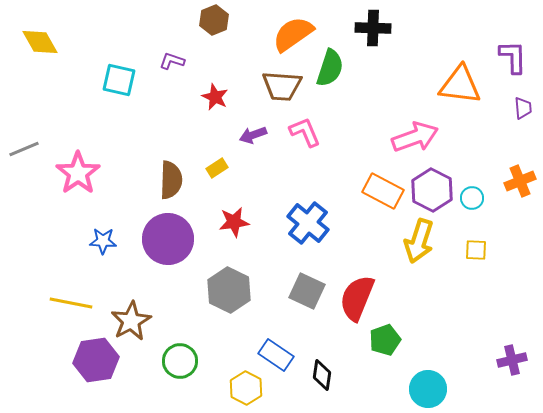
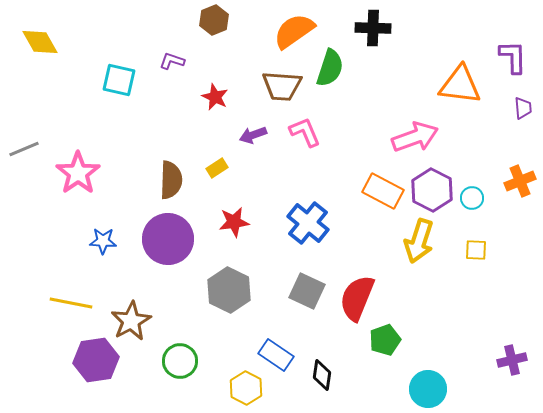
orange semicircle at (293, 34): moved 1 px right, 3 px up
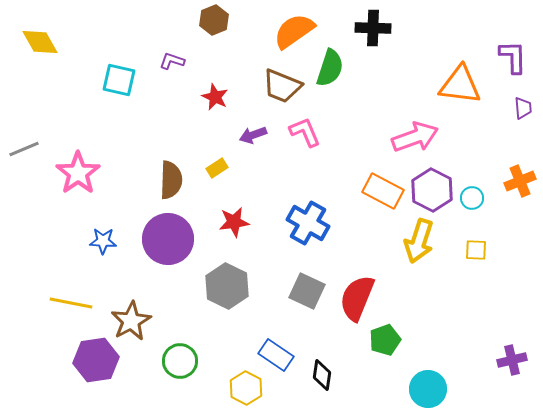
brown trapezoid at (282, 86): rotated 18 degrees clockwise
blue cross at (308, 223): rotated 9 degrees counterclockwise
gray hexagon at (229, 290): moved 2 px left, 4 px up
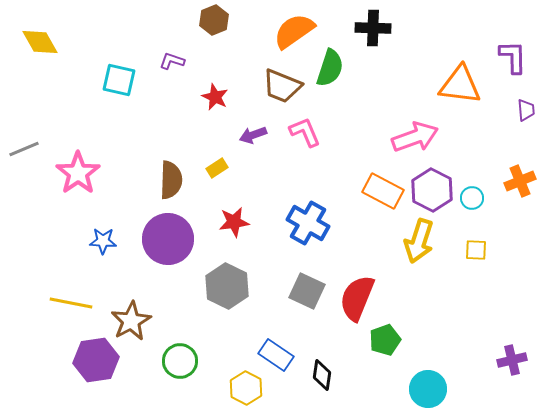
purple trapezoid at (523, 108): moved 3 px right, 2 px down
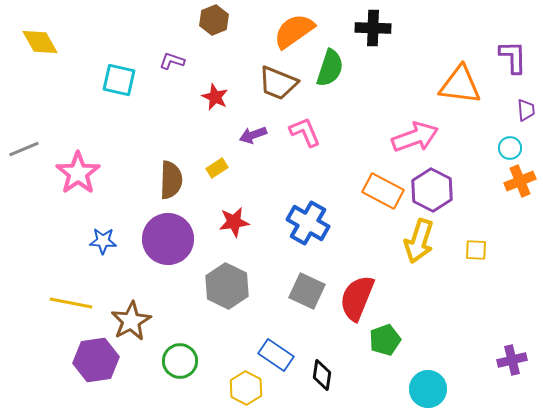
brown trapezoid at (282, 86): moved 4 px left, 3 px up
cyan circle at (472, 198): moved 38 px right, 50 px up
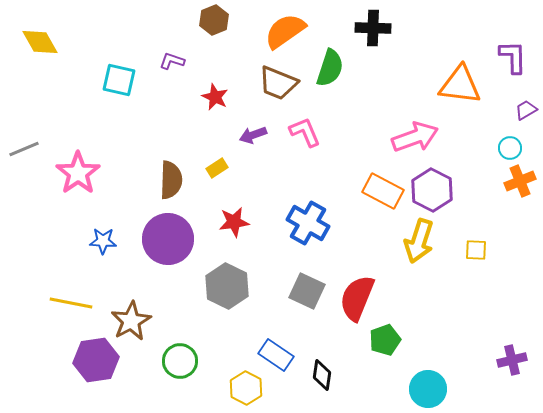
orange semicircle at (294, 31): moved 9 px left
purple trapezoid at (526, 110): rotated 115 degrees counterclockwise
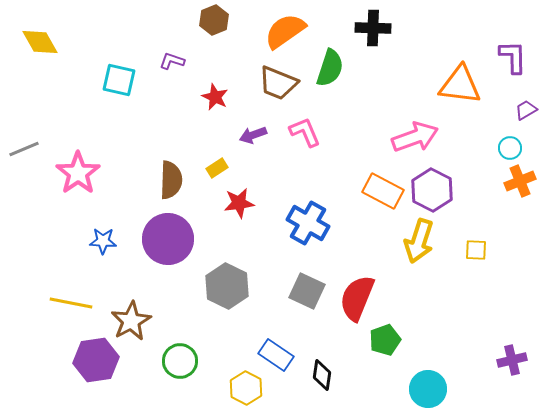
red star at (234, 222): moved 5 px right, 19 px up
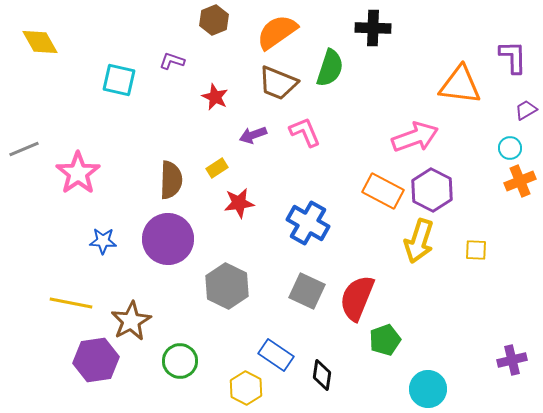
orange semicircle at (285, 31): moved 8 px left, 1 px down
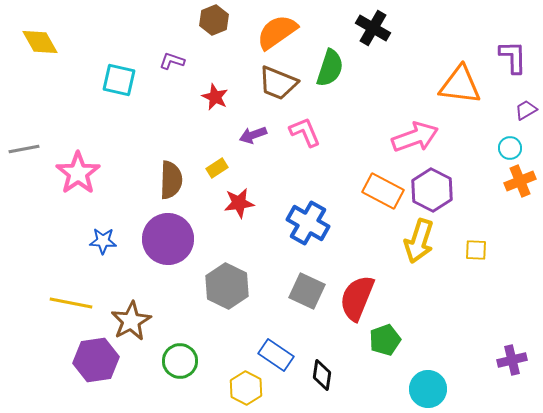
black cross at (373, 28): rotated 28 degrees clockwise
gray line at (24, 149): rotated 12 degrees clockwise
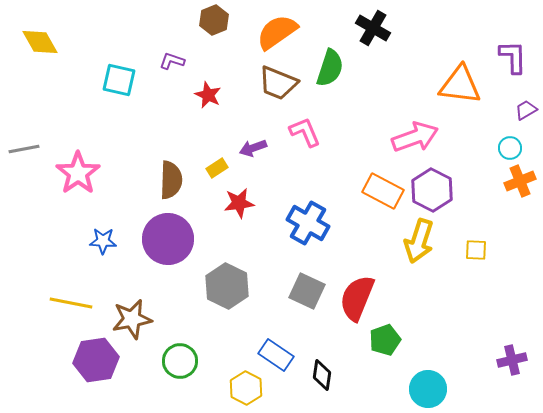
red star at (215, 97): moved 7 px left, 2 px up
purple arrow at (253, 135): moved 13 px down
brown star at (131, 321): moved 1 px right, 2 px up; rotated 18 degrees clockwise
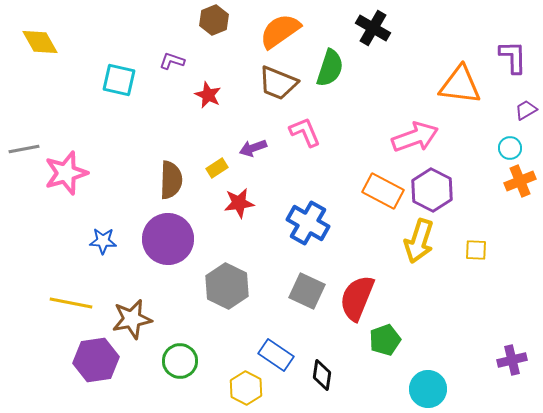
orange semicircle at (277, 32): moved 3 px right, 1 px up
pink star at (78, 173): moved 12 px left; rotated 18 degrees clockwise
